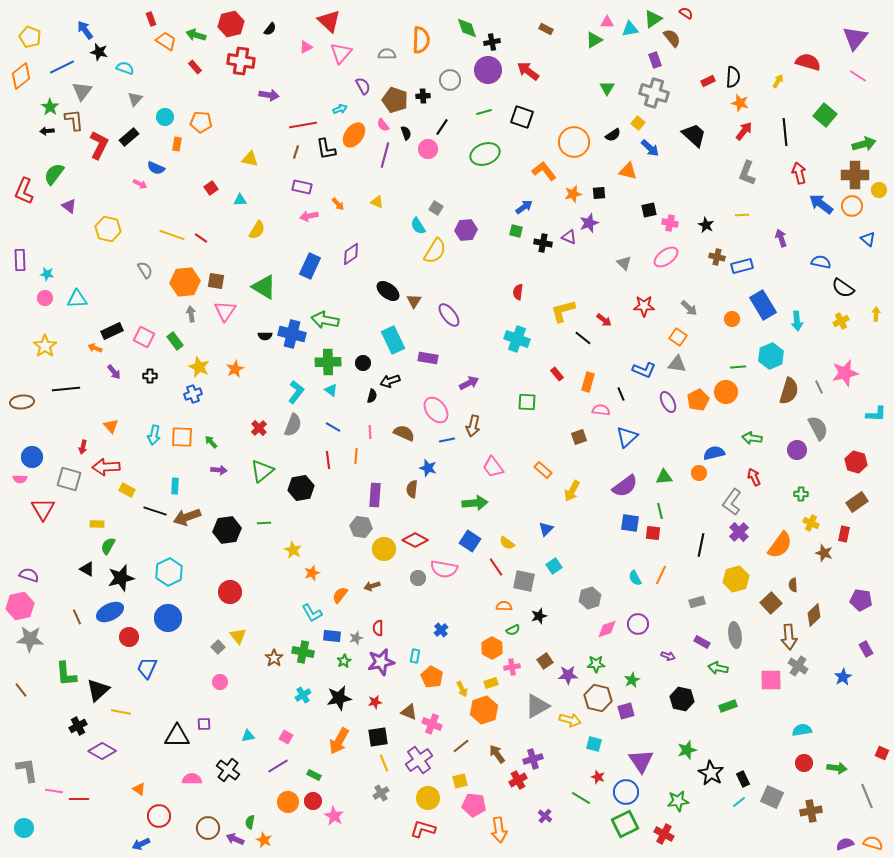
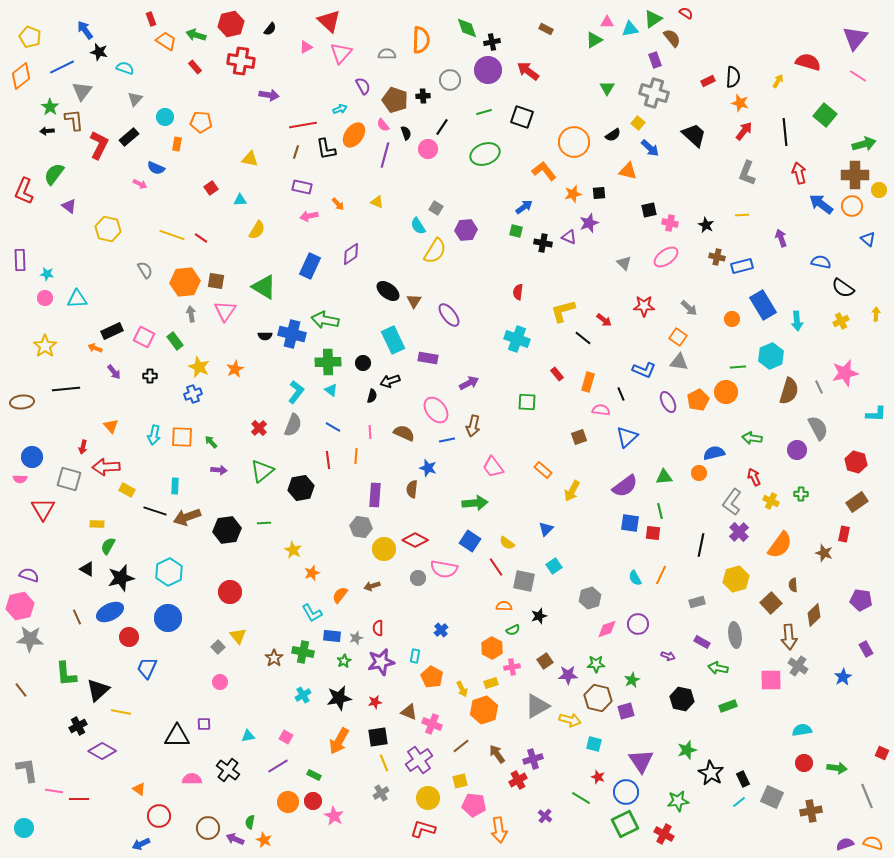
gray triangle at (677, 364): moved 2 px right, 2 px up
yellow cross at (811, 523): moved 40 px left, 22 px up
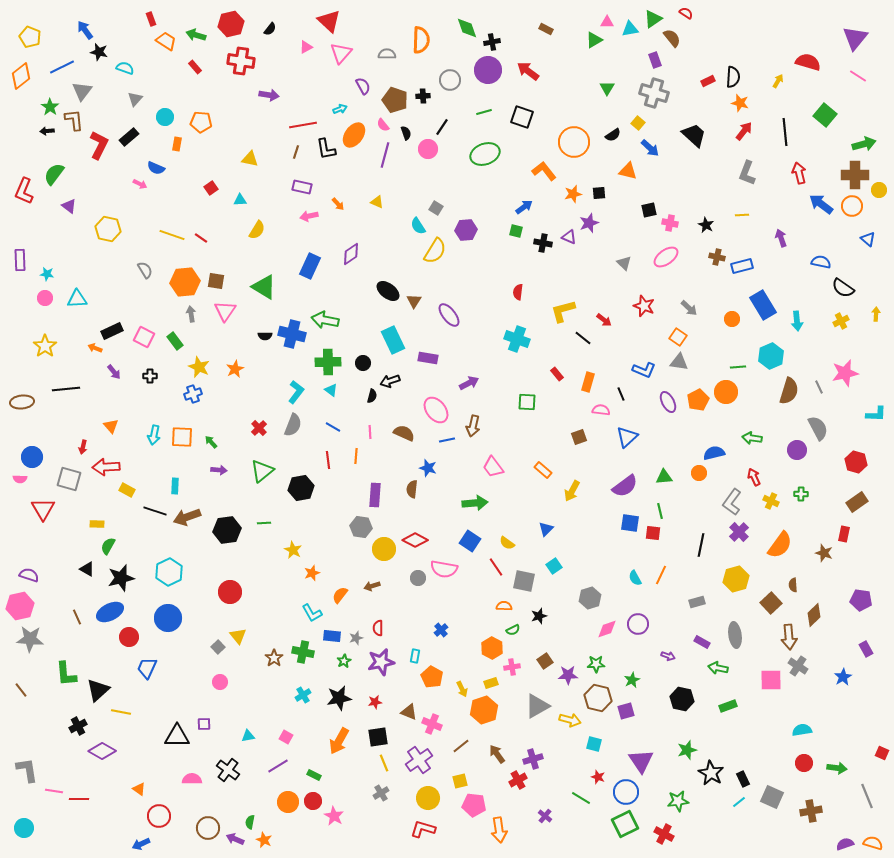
red star at (644, 306): rotated 20 degrees clockwise
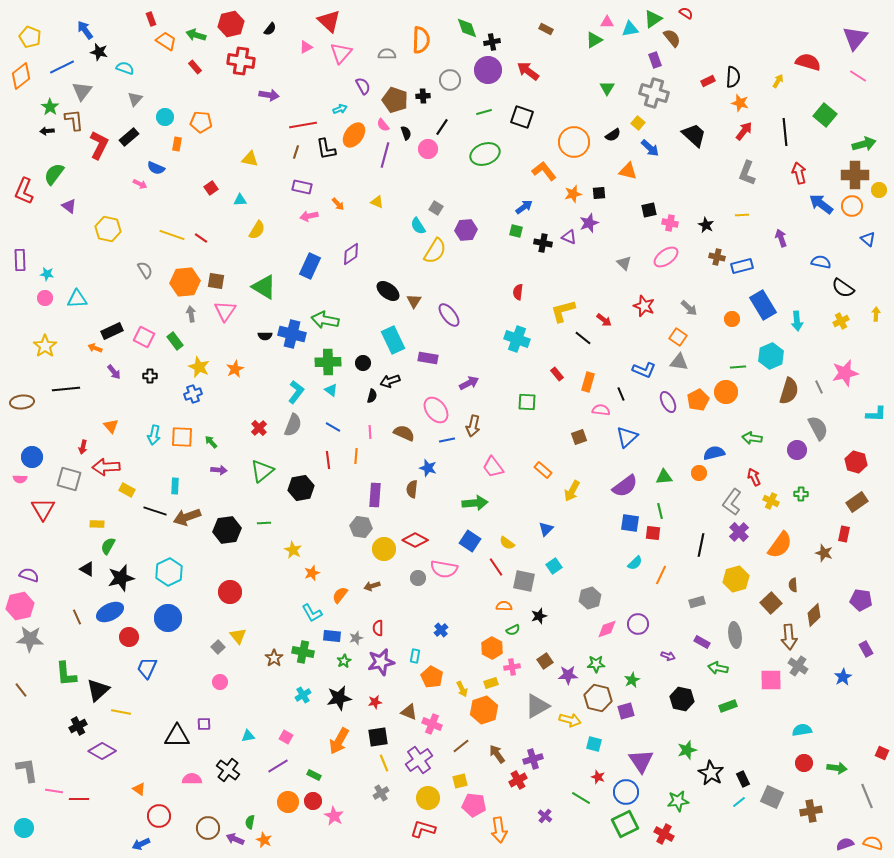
cyan semicircle at (635, 578): moved 15 px up; rotated 105 degrees counterclockwise
